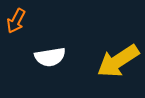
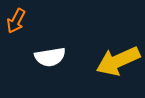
yellow arrow: rotated 9 degrees clockwise
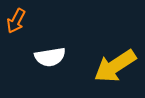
yellow arrow: moved 3 px left, 5 px down; rotated 9 degrees counterclockwise
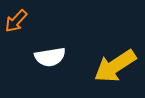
orange arrow: rotated 15 degrees clockwise
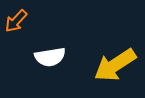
yellow arrow: moved 1 px up
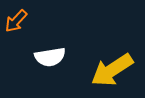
yellow arrow: moved 3 px left, 5 px down
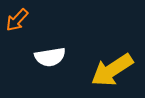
orange arrow: moved 1 px right, 1 px up
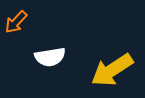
orange arrow: moved 1 px left, 2 px down
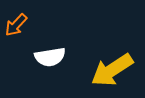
orange arrow: moved 3 px down
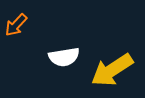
white semicircle: moved 14 px right
